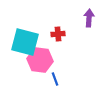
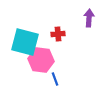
pink hexagon: moved 1 px right
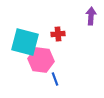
purple arrow: moved 2 px right, 2 px up
